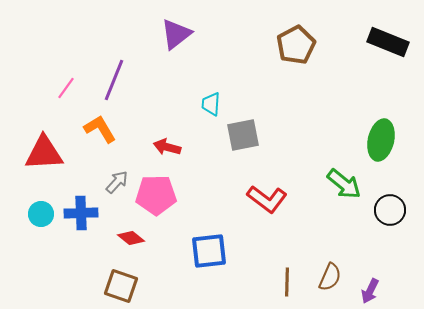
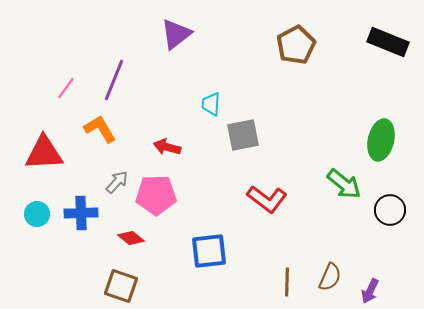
cyan circle: moved 4 px left
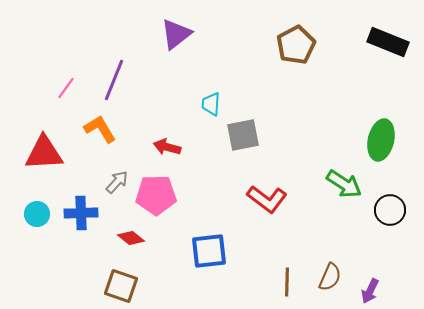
green arrow: rotated 6 degrees counterclockwise
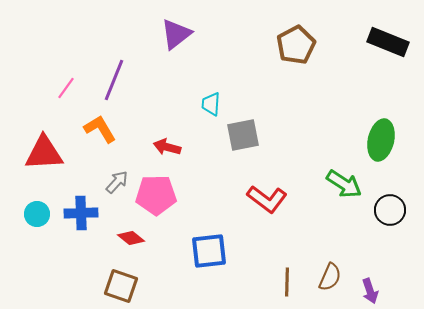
purple arrow: rotated 45 degrees counterclockwise
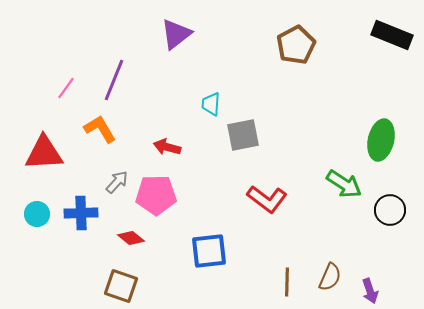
black rectangle: moved 4 px right, 7 px up
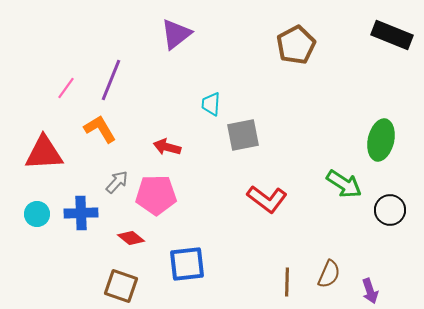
purple line: moved 3 px left
blue square: moved 22 px left, 13 px down
brown semicircle: moved 1 px left, 3 px up
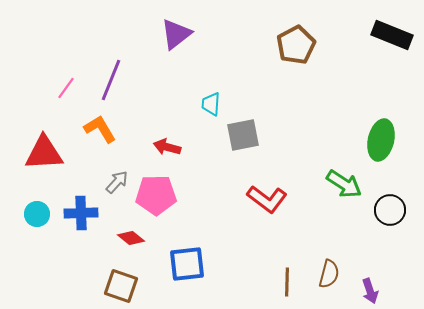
brown semicircle: rotated 8 degrees counterclockwise
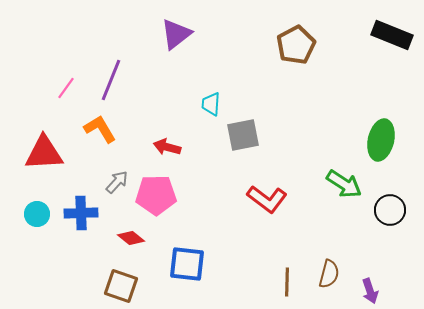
blue square: rotated 12 degrees clockwise
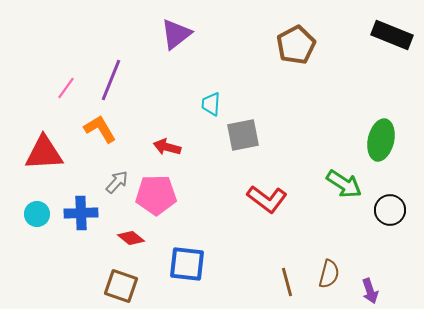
brown line: rotated 16 degrees counterclockwise
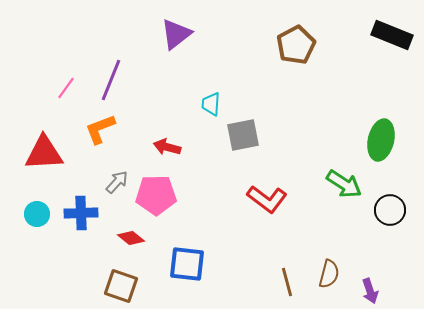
orange L-shape: rotated 80 degrees counterclockwise
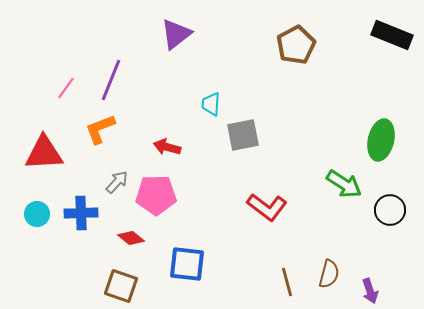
red L-shape: moved 8 px down
